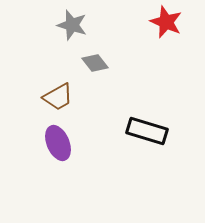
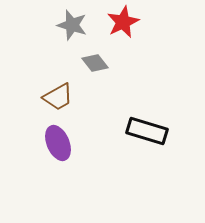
red star: moved 43 px left; rotated 24 degrees clockwise
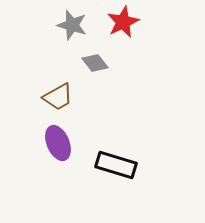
black rectangle: moved 31 px left, 34 px down
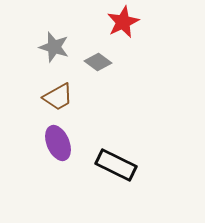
gray star: moved 18 px left, 22 px down
gray diamond: moved 3 px right, 1 px up; rotated 16 degrees counterclockwise
black rectangle: rotated 9 degrees clockwise
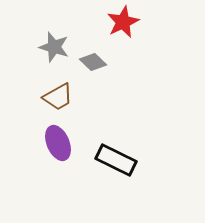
gray diamond: moved 5 px left; rotated 8 degrees clockwise
black rectangle: moved 5 px up
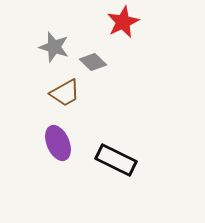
brown trapezoid: moved 7 px right, 4 px up
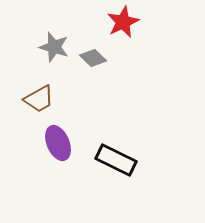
gray diamond: moved 4 px up
brown trapezoid: moved 26 px left, 6 px down
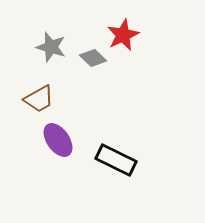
red star: moved 13 px down
gray star: moved 3 px left
purple ellipse: moved 3 px up; rotated 12 degrees counterclockwise
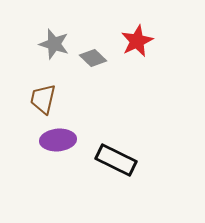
red star: moved 14 px right, 6 px down
gray star: moved 3 px right, 3 px up
brown trapezoid: moved 4 px right; rotated 132 degrees clockwise
purple ellipse: rotated 60 degrees counterclockwise
